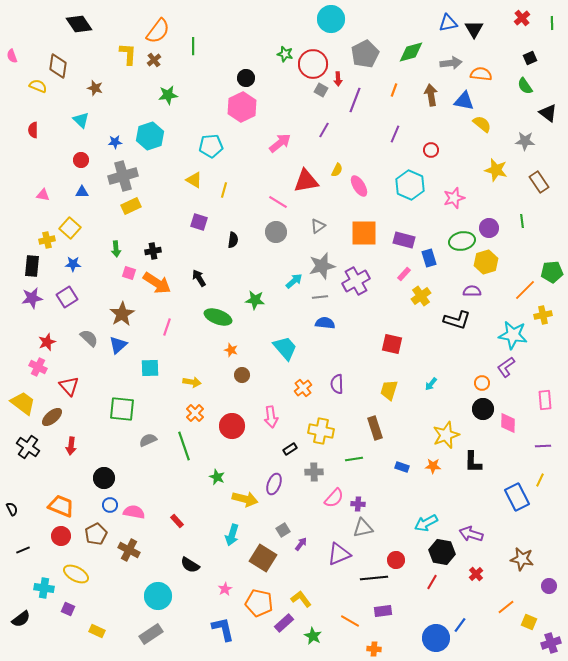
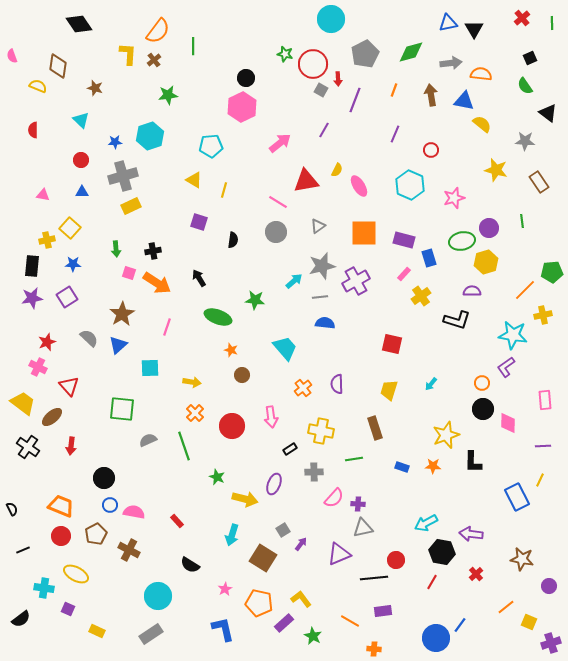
purple arrow at (471, 534): rotated 10 degrees counterclockwise
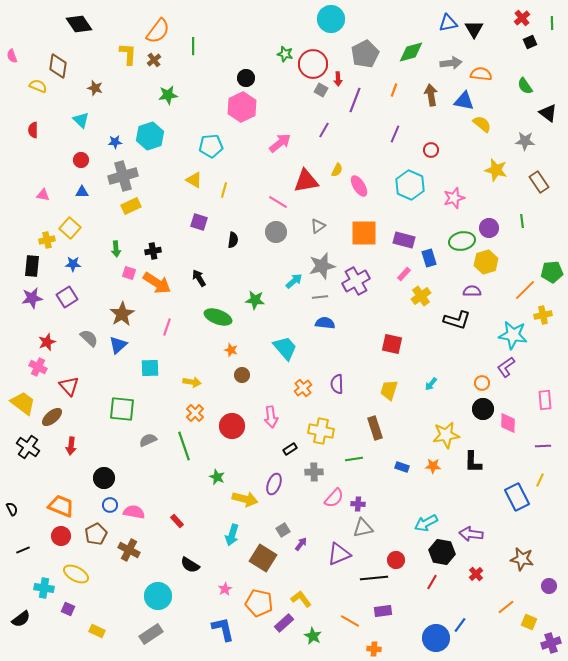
black square at (530, 58): moved 16 px up
yellow star at (446, 435): rotated 12 degrees clockwise
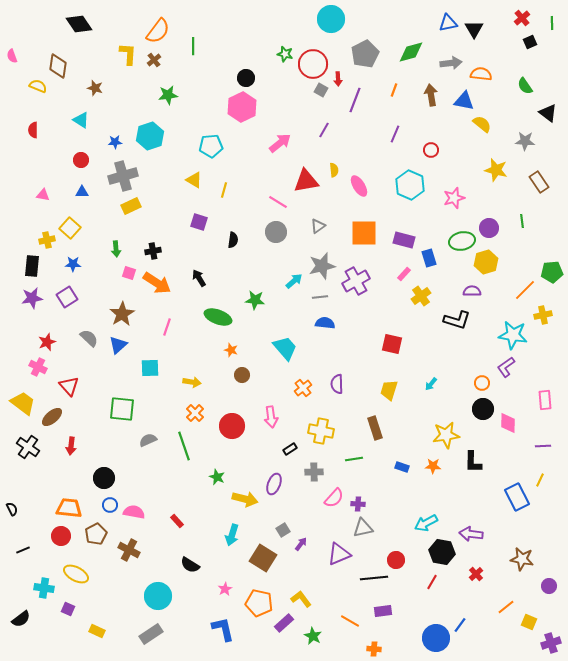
cyan triangle at (81, 120): rotated 12 degrees counterclockwise
yellow semicircle at (337, 170): moved 3 px left; rotated 32 degrees counterclockwise
orange trapezoid at (61, 506): moved 8 px right, 2 px down; rotated 16 degrees counterclockwise
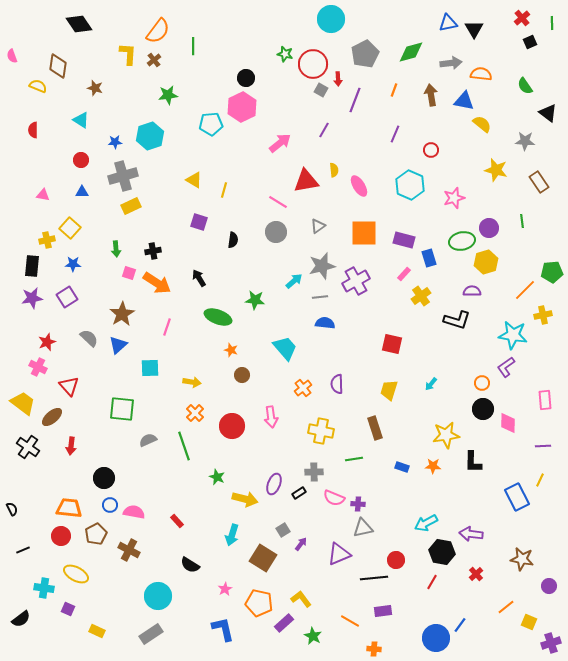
cyan pentagon at (211, 146): moved 22 px up
black rectangle at (290, 449): moved 9 px right, 44 px down
pink semicircle at (334, 498): rotated 70 degrees clockwise
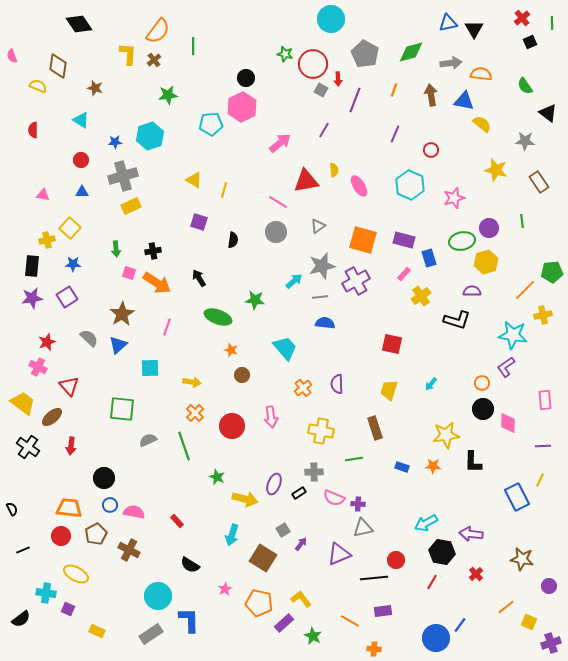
gray pentagon at (365, 54): rotated 16 degrees counterclockwise
orange square at (364, 233): moved 1 px left, 7 px down; rotated 16 degrees clockwise
cyan cross at (44, 588): moved 2 px right, 5 px down
blue L-shape at (223, 629): moved 34 px left, 9 px up; rotated 12 degrees clockwise
